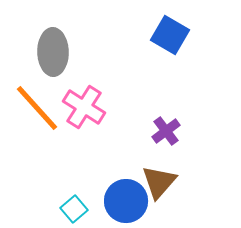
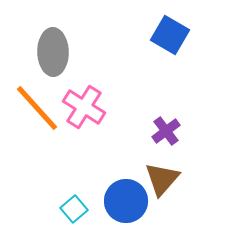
brown triangle: moved 3 px right, 3 px up
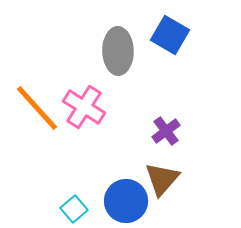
gray ellipse: moved 65 px right, 1 px up
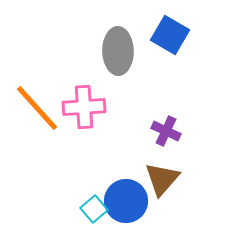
pink cross: rotated 36 degrees counterclockwise
purple cross: rotated 28 degrees counterclockwise
cyan square: moved 20 px right
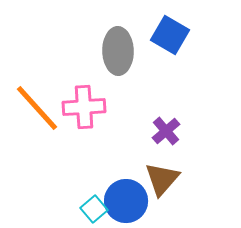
purple cross: rotated 24 degrees clockwise
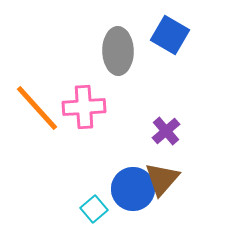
blue circle: moved 7 px right, 12 px up
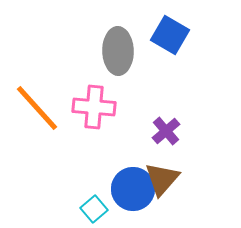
pink cross: moved 10 px right; rotated 9 degrees clockwise
